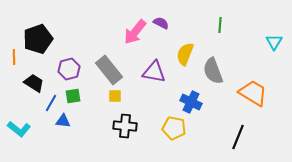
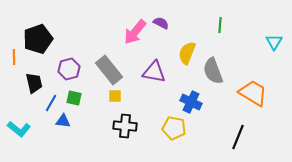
yellow semicircle: moved 2 px right, 1 px up
black trapezoid: rotated 45 degrees clockwise
green square: moved 1 px right, 2 px down; rotated 21 degrees clockwise
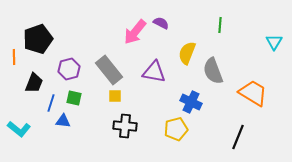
black trapezoid: rotated 35 degrees clockwise
blue line: rotated 12 degrees counterclockwise
yellow pentagon: moved 2 px right, 1 px down; rotated 25 degrees counterclockwise
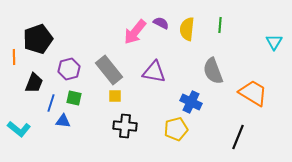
yellow semicircle: moved 24 px up; rotated 15 degrees counterclockwise
